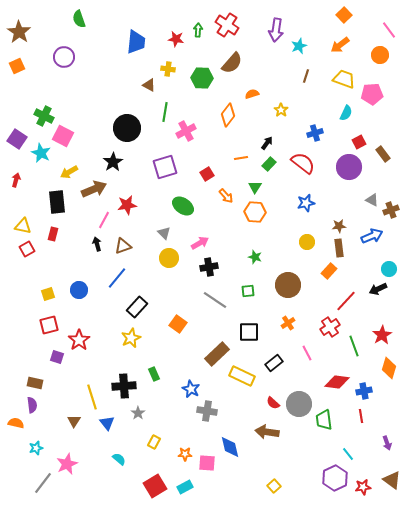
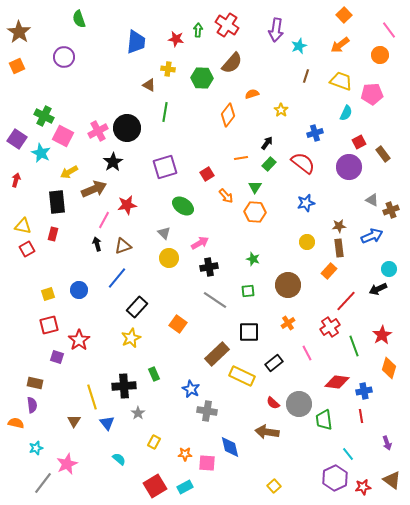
yellow trapezoid at (344, 79): moved 3 px left, 2 px down
pink cross at (186, 131): moved 88 px left
green star at (255, 257): moved 2 px left, 2 px down
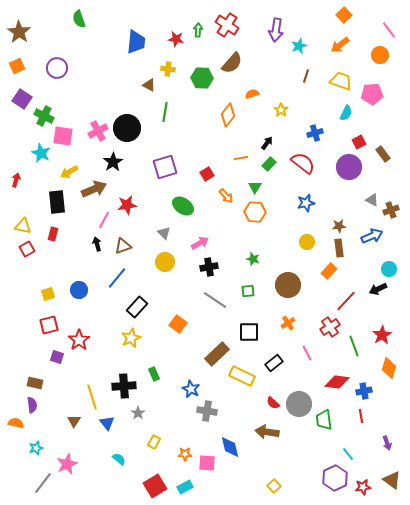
purple circle at (64, 57): moved 7 px left, 11 px down
pink square at (63, 136): rotated 20 degrees counterclockwise
purple square at (17, 139): moved 5 px right, 40 px up
yellow circle at (169, 258): moved 4 px left, 4 px down
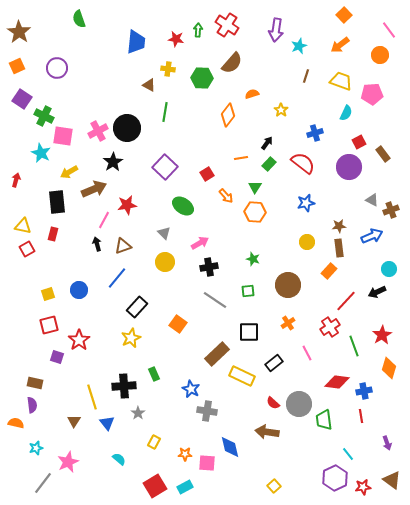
purple square at (165, 167): rotated 30 degrees counterclockwise
black arrow at (378, 289): moved 1 px left, 3 px down
pink star at (67, 464): moved 1 px right, 2 px up
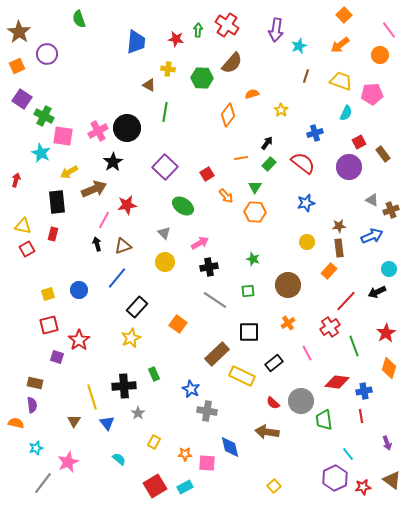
purple circle at (57, 68): moved 10 px left, 14 px up
red star at (382, 335): moved 4 px right, 2 px up
gray circle at (299, 404): moved 2 px right, 3 px up
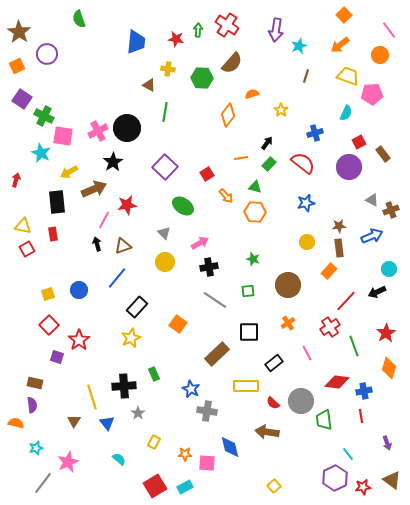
yellow trapezoid at (341, 81): moved 7 px right, 5 px up
green triangle at (255, 187): rotated 48 degrees counterclockwise
red rectangle at (53, 234): rotated 24 degrees counterclockwise
red square at (49, 325): rotated 30 degrees counterclockwise
yellow rectangle at (242, 376): moved 4 px right, 10 px down; rotated 25 degrees counterclockwise
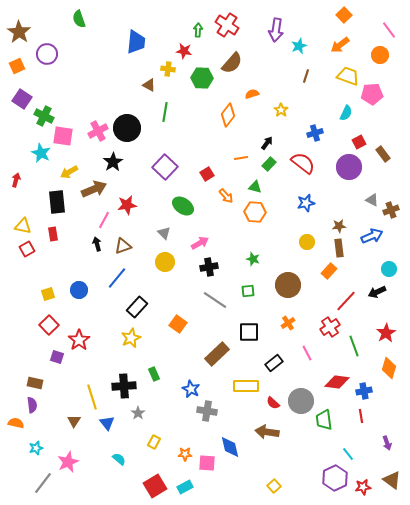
red star at (176, 39): moved 8 px right, 12 px down
